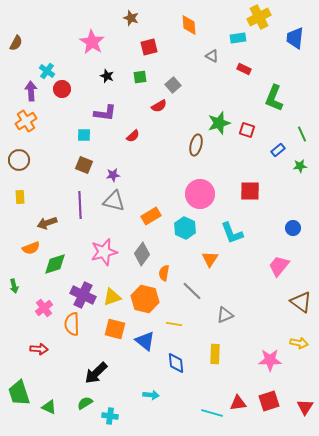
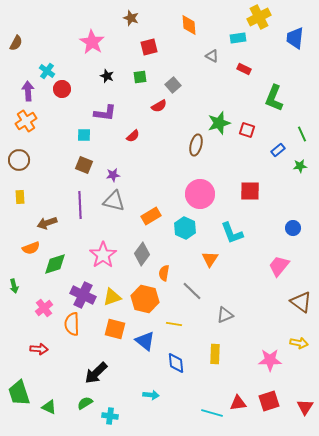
purple arrow at (31, 91): moved 3 px left
pink star at (104, 252): moved 1 px left, 3 px down; rotated 20 degrees counterclockwise
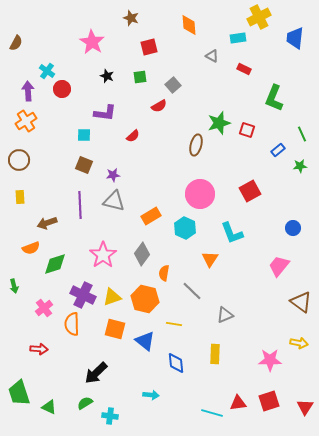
red square at (250, 191): rotated 30 degrees counterclockwise
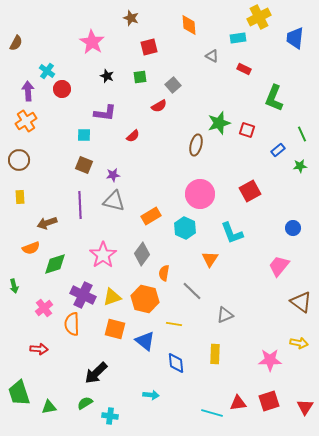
green triangle at (49, 407): rotated 35 degrees counterclockwise
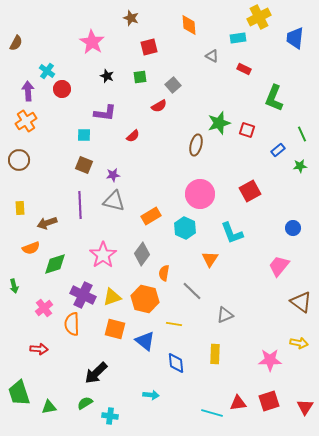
yellow rectangle at (20, 197): moved 11 px down
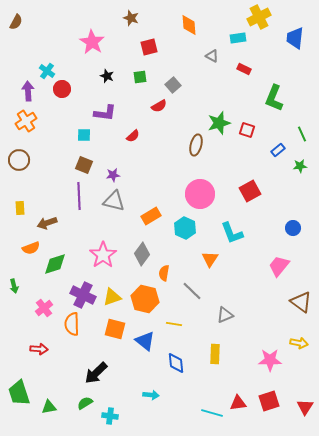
brown semicircle at (16, 43): moved 21 px up
purple line at (80, 205): moved 1 px left, 9 px up
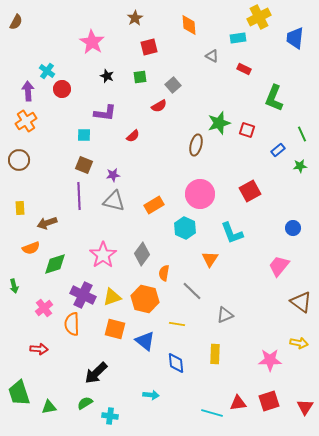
brown star at (131, 18): moved 4 px right; rotated 21 degrees clockwise
orange rectangle at (151, 216): moved 3 px right, 11 px up
yellow line at (174, 324): moved 3 px right
